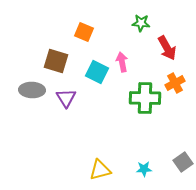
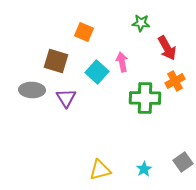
cyan square: rotated 15 degrees clockwise
orange cross: moved 2 px up
cyan star: rotated 28 degrees counterclockwise
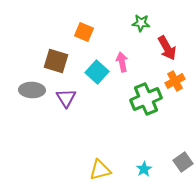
green cross: moved 1 px right, 1 px down; rotated 24 degrees counterclockwise
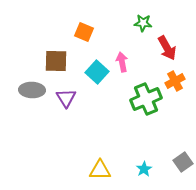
green star: moved 2 px right
brown square: rotated 15 degrees counterclockwise
yellow triangle: rotated 15 degrees clockwise
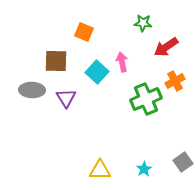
red arrow: moved 1 px left, 1 px up; rotated 85 degrees clockwise
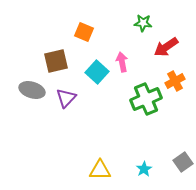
brown square: rotated 15 degrees counterclockwise
gray ellipse: rotated 15 degrees clockwise
purple triangle: rotated 15 degrees clockwise
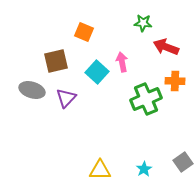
red arrow: rotated 55 degrees clockwise
orange cross: rotated 30 degrees clockwise
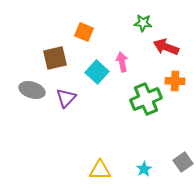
brown square: moved 1 px left, 3 px up
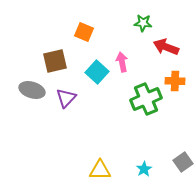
brown square: moved 3 px down
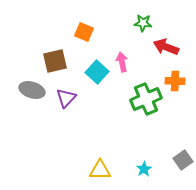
gray square: moved 2 px up
